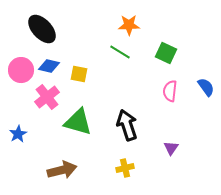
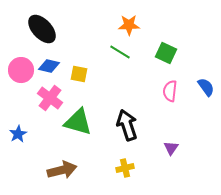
pink cross: moved 3 px right, 1 px down; rotated 15 degrees counterclockwise
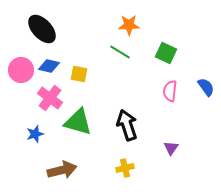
blue star: moved 17 px right; rotated 12 degrees clockwise
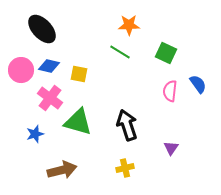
blue semicircle: moved 8 px left, 3 px up
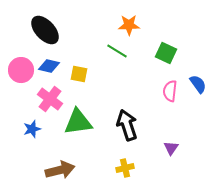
black ellipse: moved 3 px right, 1 px down
green line: moved 3 px left, 1 px up
pink cross: moved 1 px down
green triangle: rotated 24 degrees counterclockwise
blue star: moved 3 px left, 5 px up
brown arrow: moved 2 px left
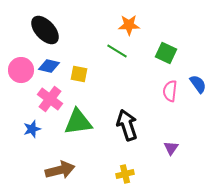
yellow cross: moved 6 px down
